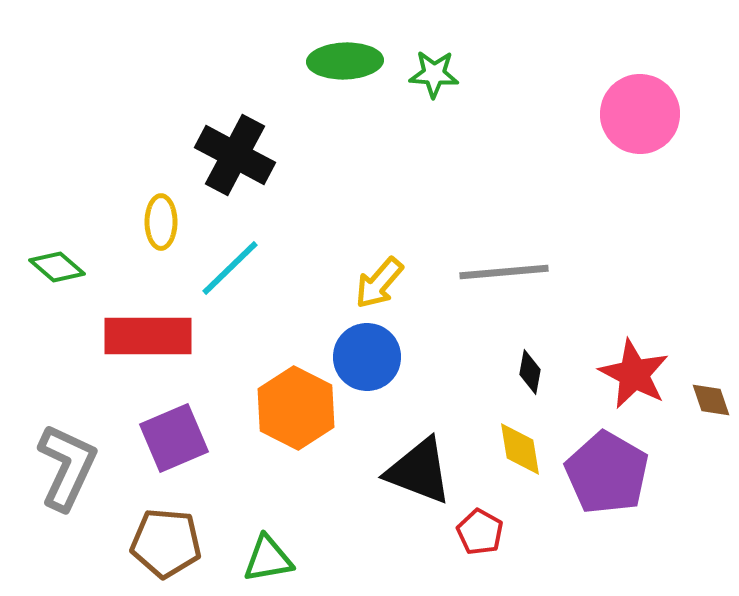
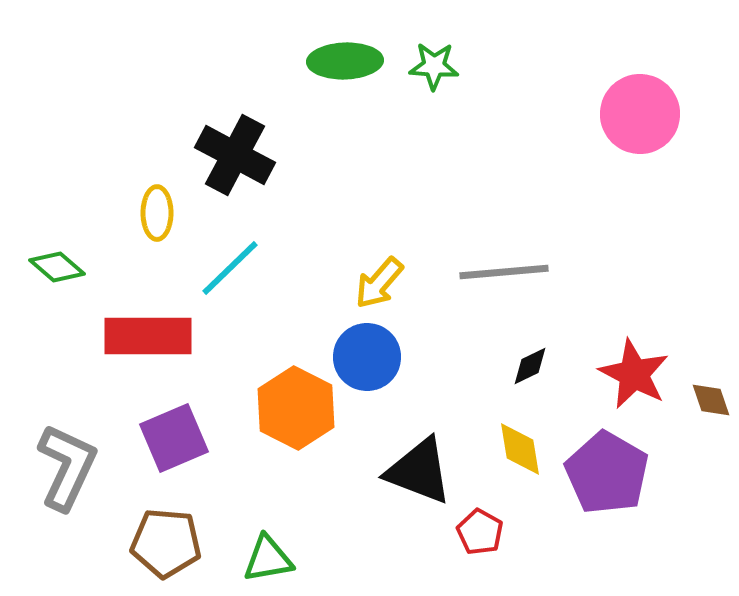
green star: moved 8 px up
yellow ellipse: moved 4 px left, 9 px up
black diamond: moved 6 px up; rotated 54 degrees clockwise
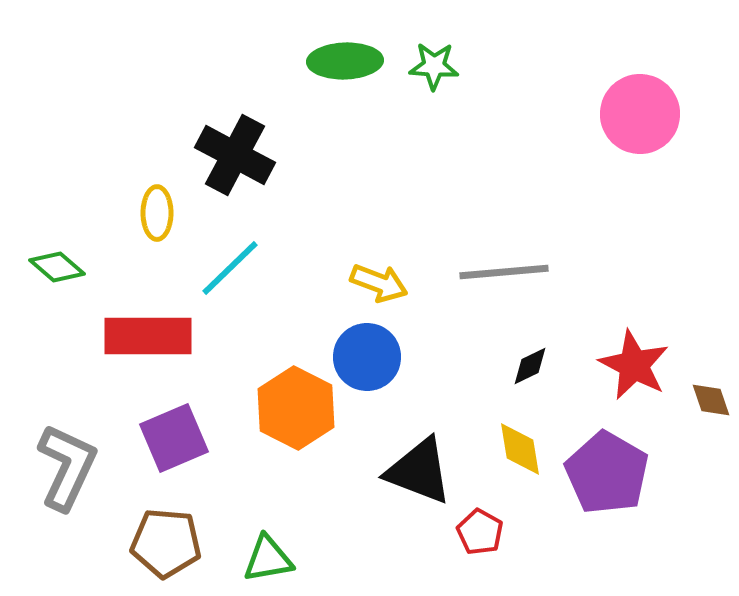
yellow arrow: rotated 110 degrees counterclockwise
red star: moved 9 px up
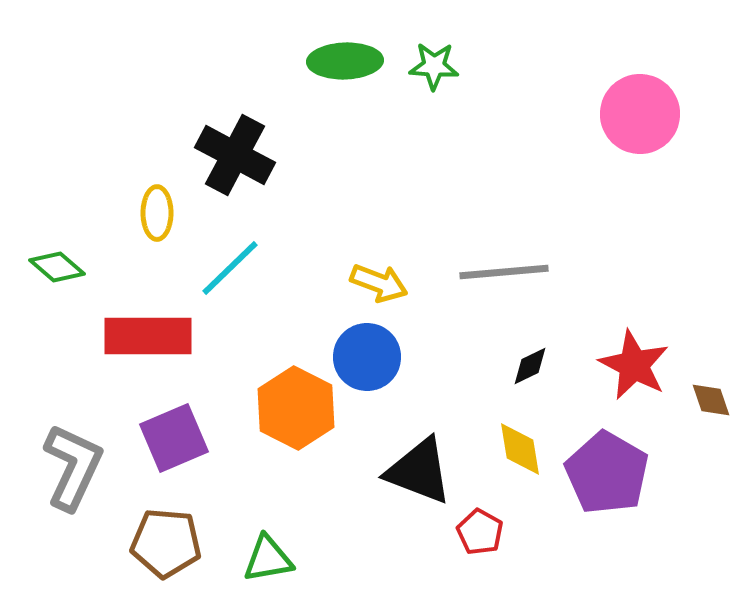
gray L-shape: moved 6 px right
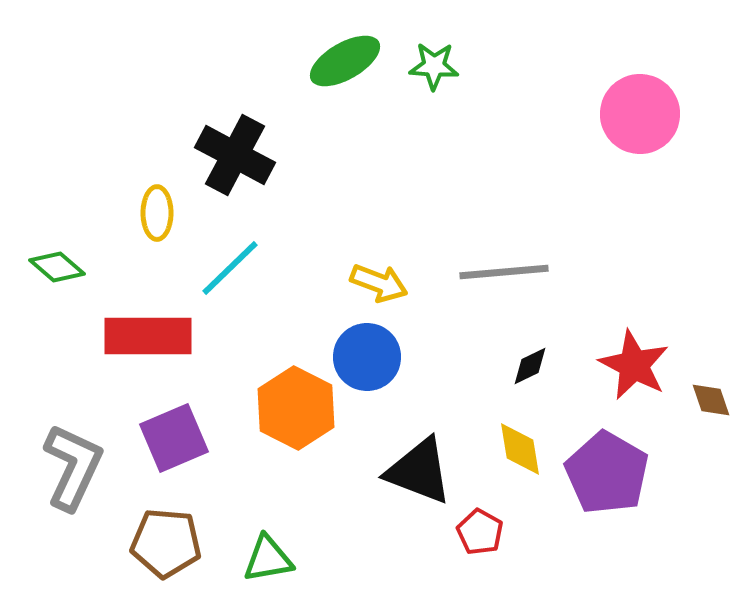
green ellipse: rotated 28 degrees counterclockwise
